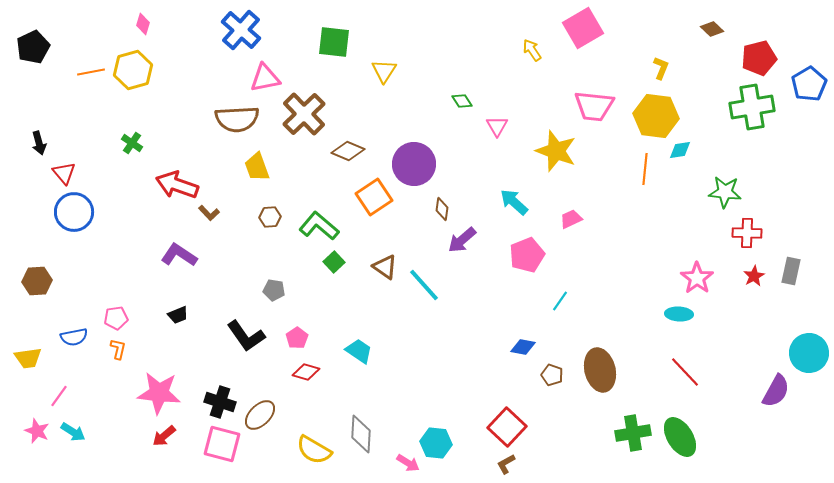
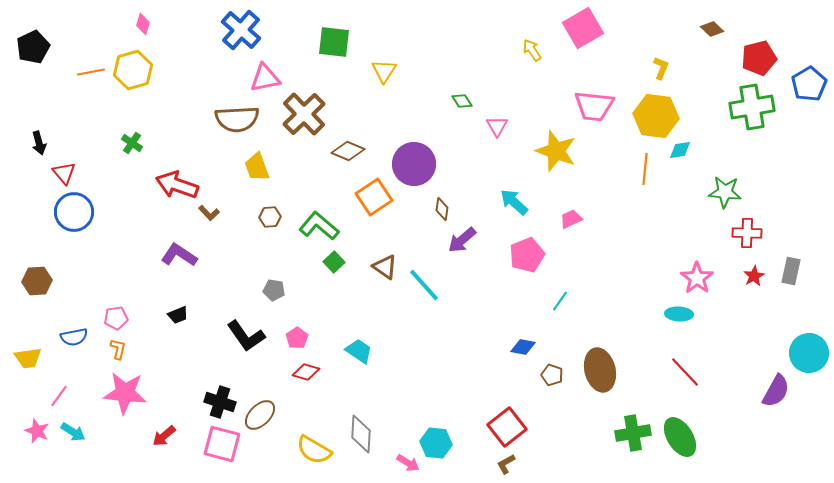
pink star at (159, 393): moved 34 px left
red square at (507, 427): rotated 9 degrees clockwise
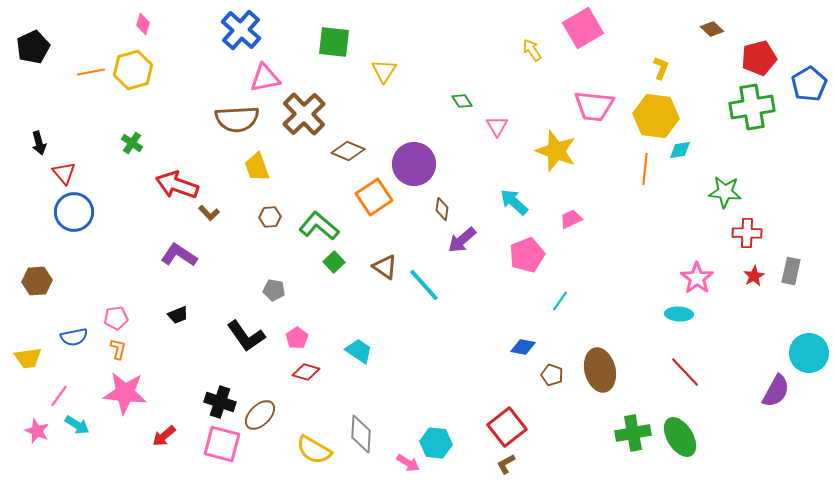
cyan arrow at (73, 432): moved 4 px right, 7 px up
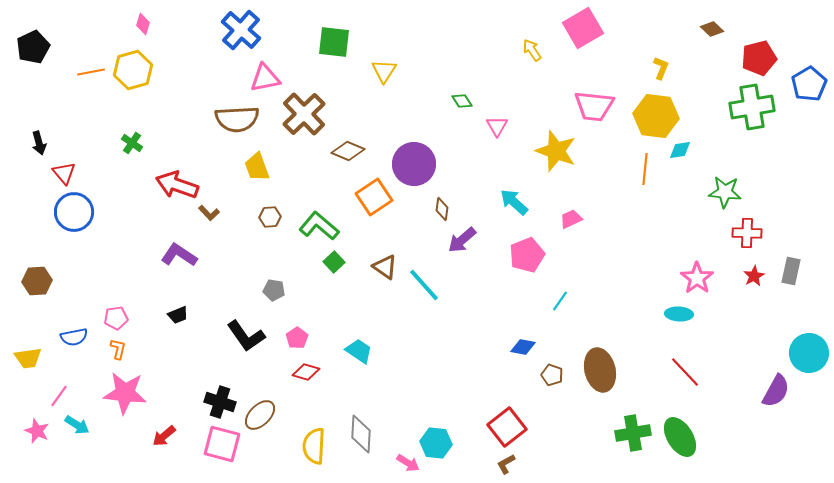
yellow semicircle at (314, 450): moved 4 px up; rotated 63 degrees clockwise
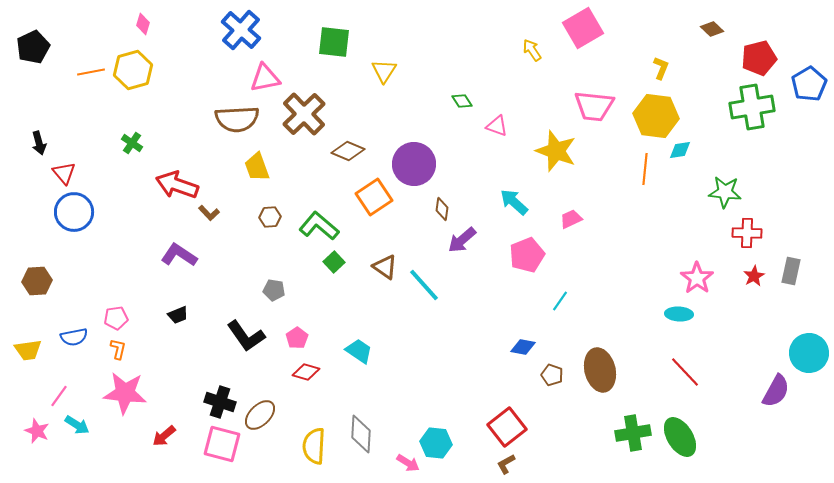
pink triangle at (497, 126): rotated 40 degrees counterclockwise
yellow trapezoid at (28, 358): moved 8 px up
